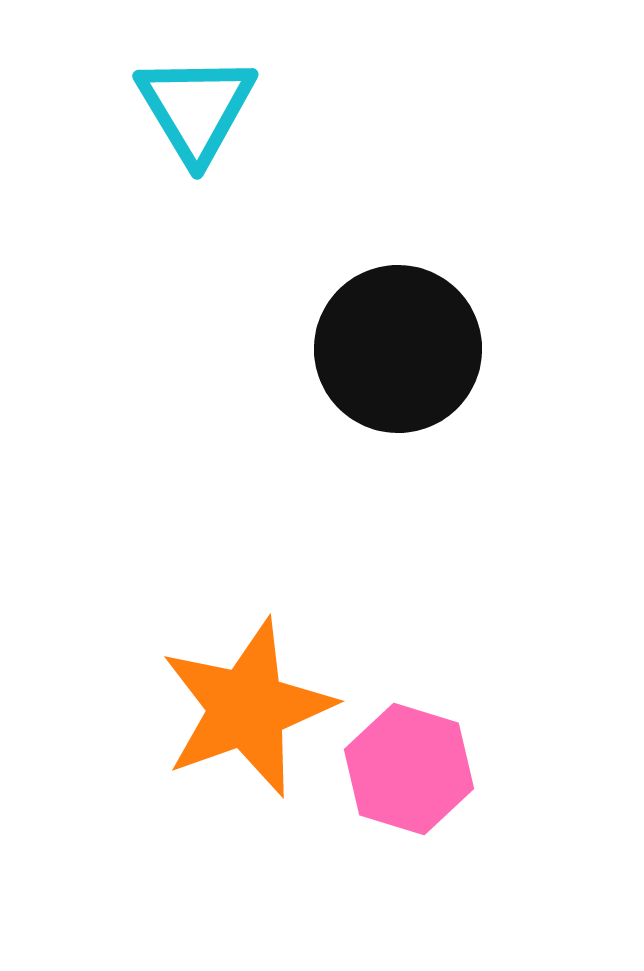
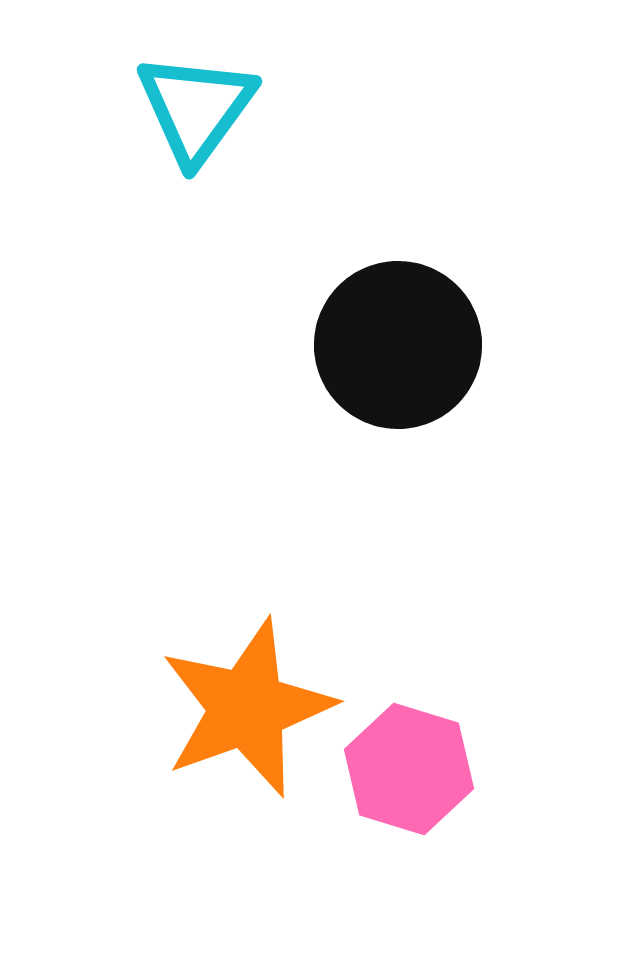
cyan triangle: rotated 7 degrees clockwise
black circle: moved 4 px up
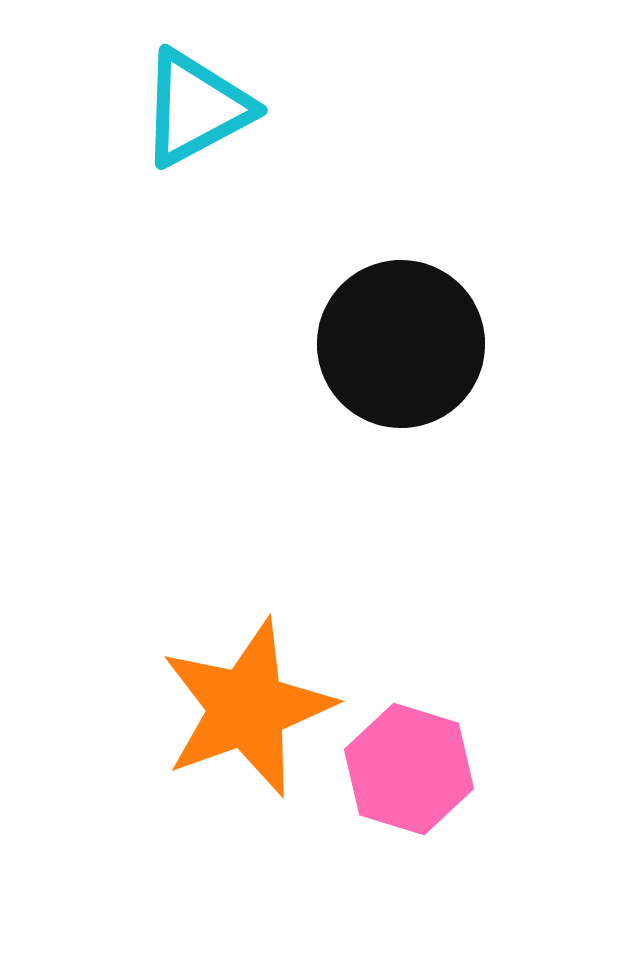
cyan triangle: rotated 26 degrees clockwise
black circle: moved 3 px right, 1 px up
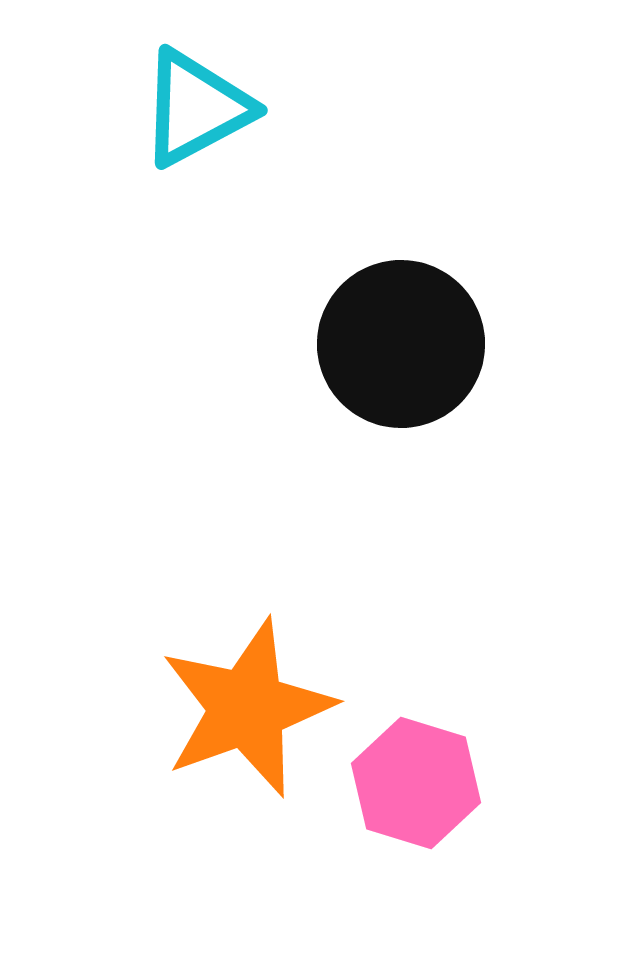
pink hexagon: moved 7 px right, 14 px down
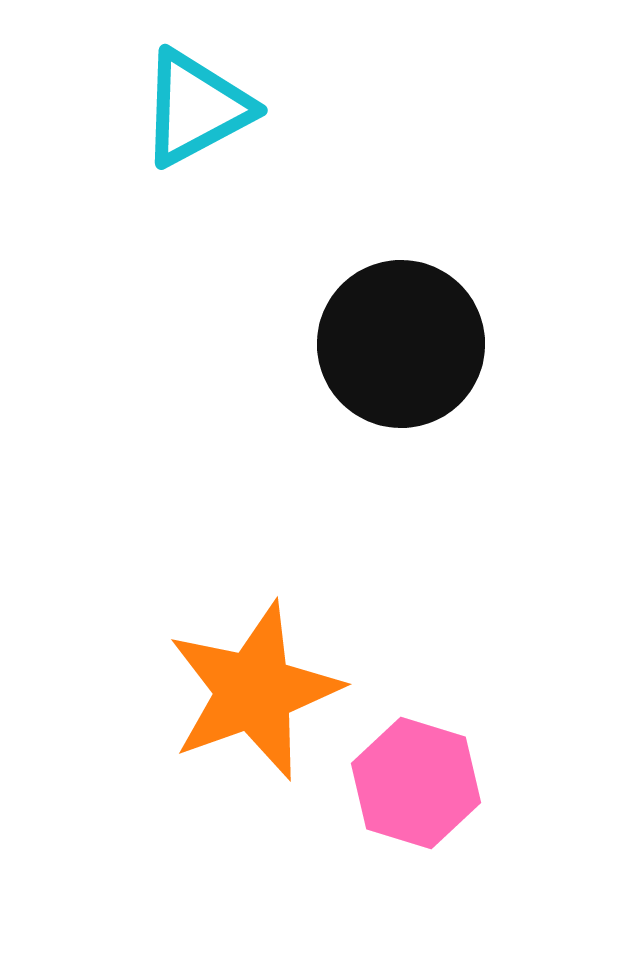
orange star: moved 7 px right, 17 px up
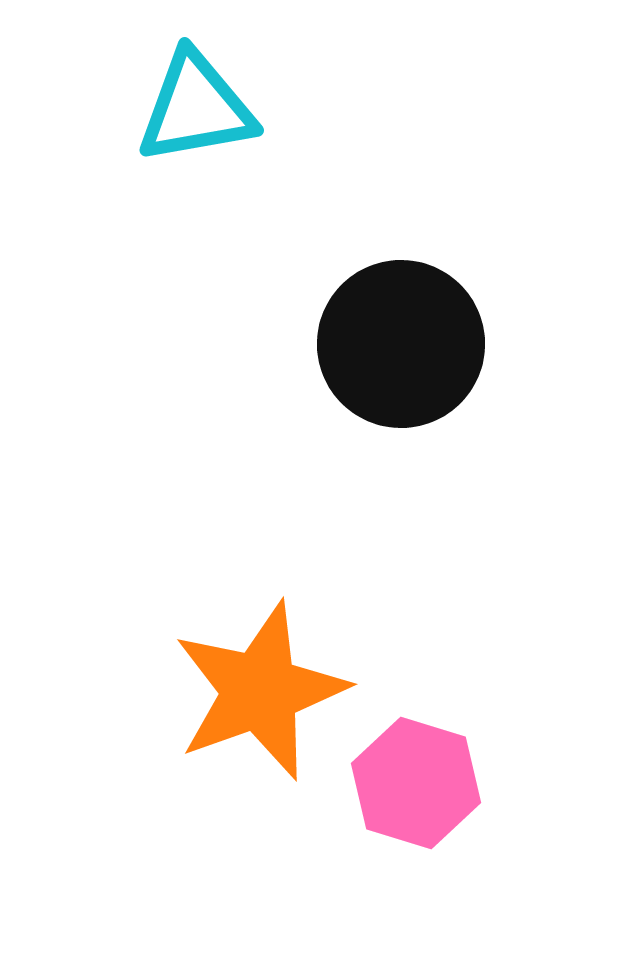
cyan triangle: rotated 18 degrees clockwise
orange star: moved 6 px right
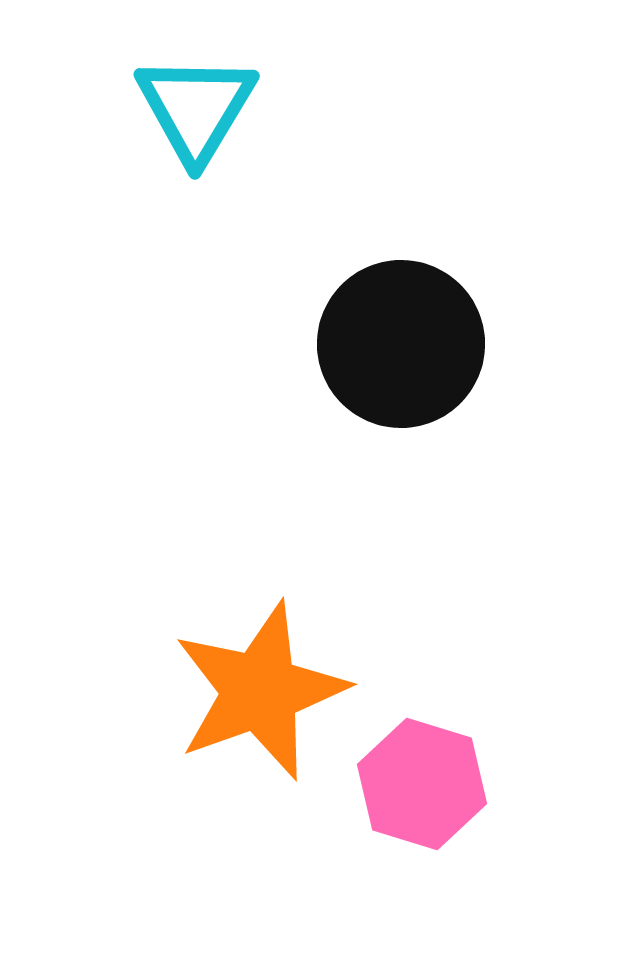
cyan triangle: rotated 49 degrees counterclockwise
pink hexagon: moved 6 px right, 1 px down
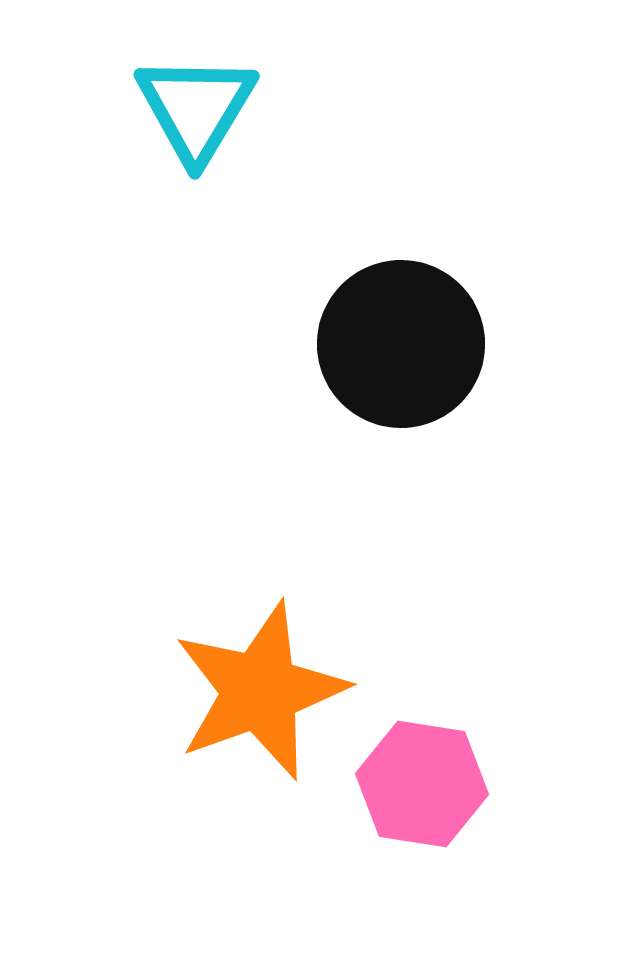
pink hexagon: rotated 8 degrees counterclockwise
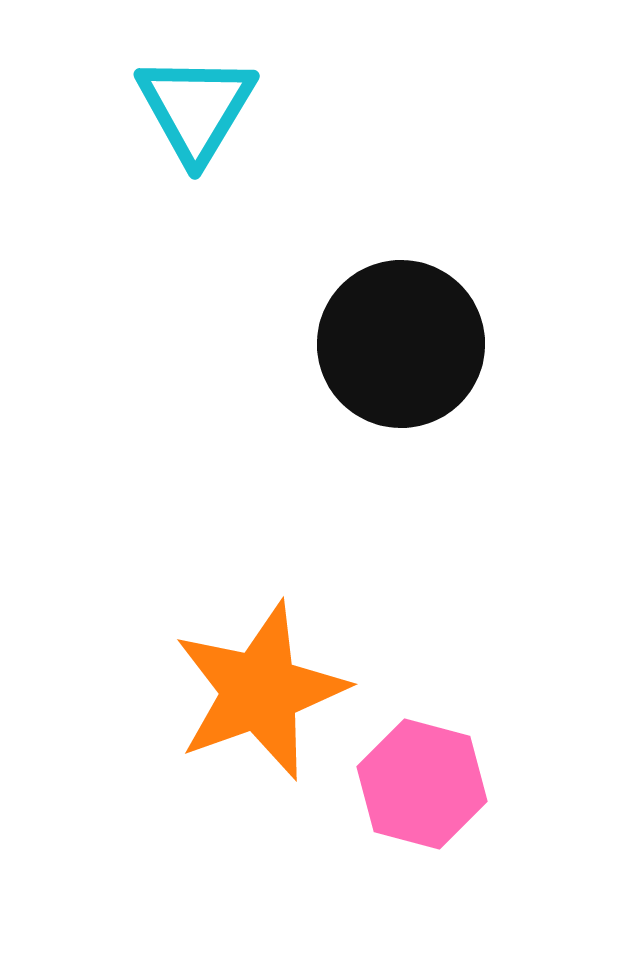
pink hexagon: rotated 6 degrees clockwise
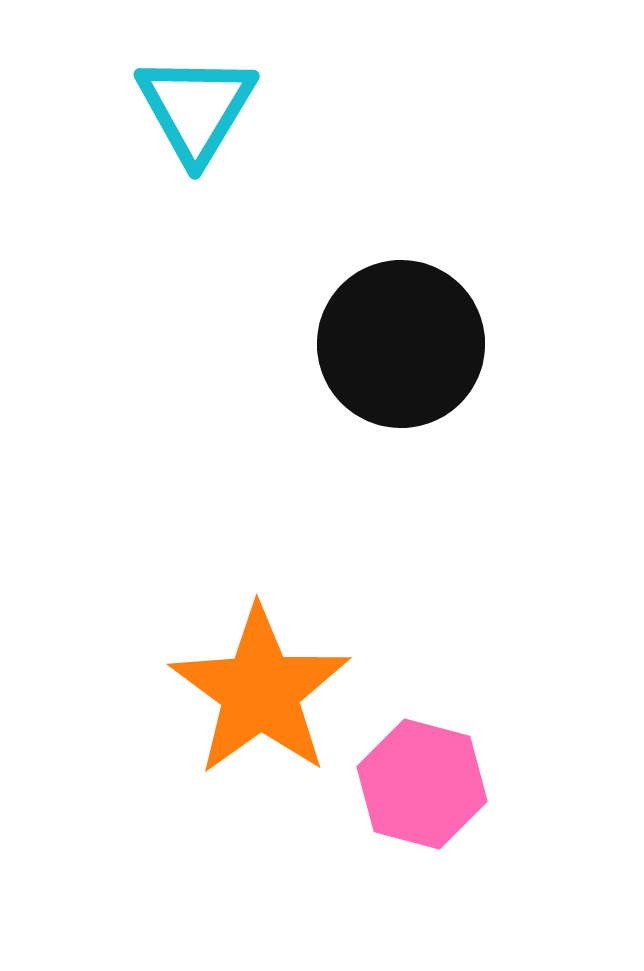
orange star: rotated 16 degrees counterclockwise
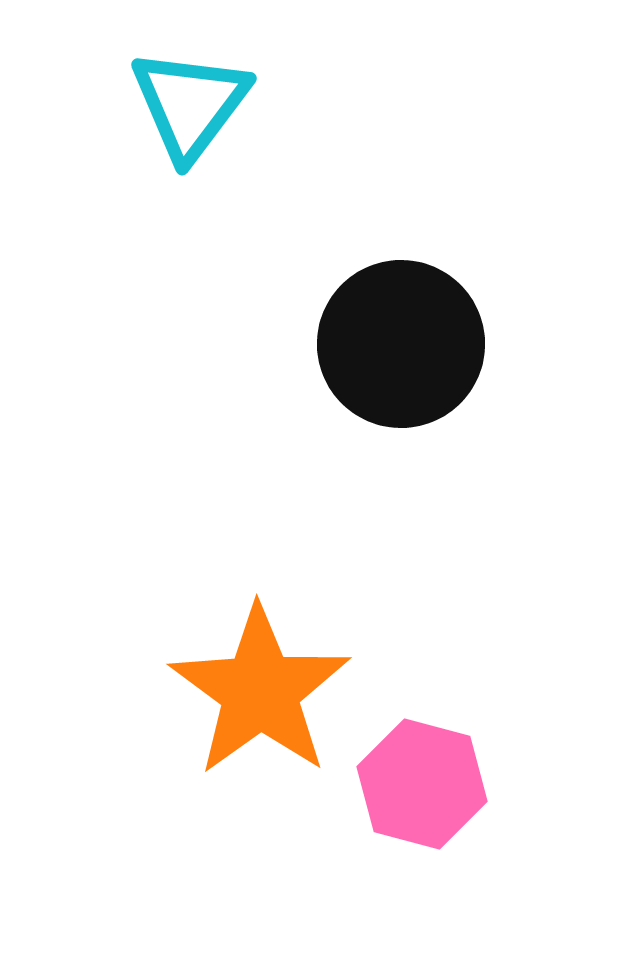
cyan triangle: moved 6 px left, 4 px up; rotated 6 degrees clockwise
